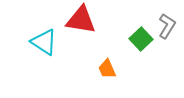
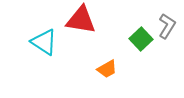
orange trapezoid: rotated 95 degrees counterclockwise
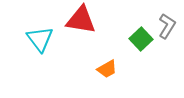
cyan triangle: moved 4 px left, 3 px up; rotated 20 degrees clockwise
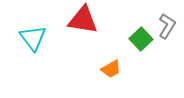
red triangle: moved 2 px right
cyan triangle: moved 7 px left, 1 px up
orange trapezoid: moved 4 px right
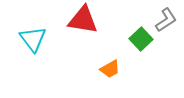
gray L-shape: moved 1 px left, 6 px up; rotated 25 degrees clockwise
cyan triangle: moved 1 px down
orange trapezoid: moved 1 px left
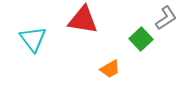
gray L-shape: moved 2 px up
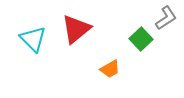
red triangle: moved 7 px left, 9 px down; rotated 48 degrees counterclockwise
cyan triangle: rotated 8 degrees counterclockwise
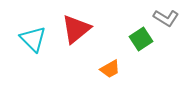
gray L-shape: rotated 65 degrees clockwise
green square: rotated 10 degrees clockwise
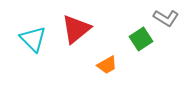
orange trapezoid: moved 3 px left, 4 px up
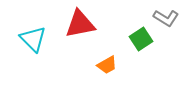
red triangle: moved 4 px right, 5 px up; rotated 28 degrees clockwise
